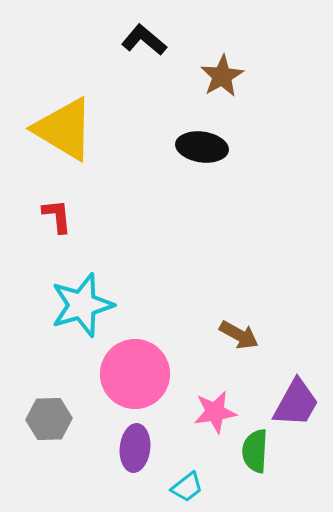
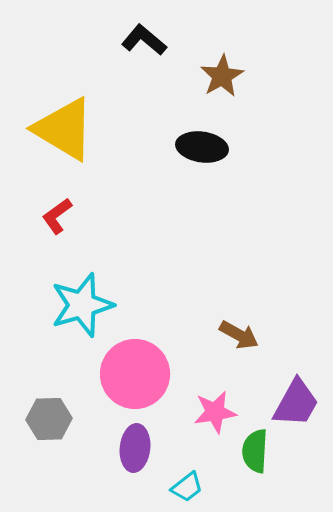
red L-shape: rotated 120 degrees counterclockwise
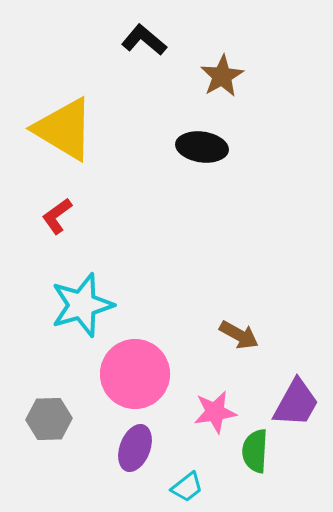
purple ellipse: rotated 15 degrees clockwise
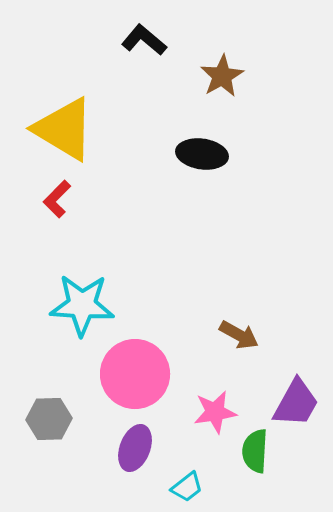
black ellipse: moved 7 px down
red L-shape: moved 17 px up; rotated 9 degrees counterclockwise
cyan star: rotated 20 degrees clockwise
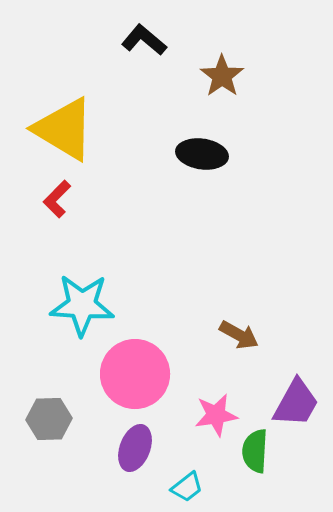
brown star: rotated 6 degrees counterclockwise
pink star: moved 1 px right, 3 px down
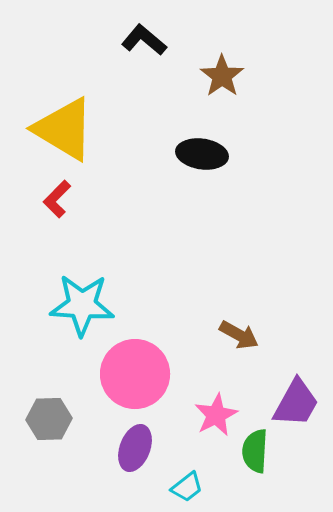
pink star: rotated 18 degrees counterclockwise
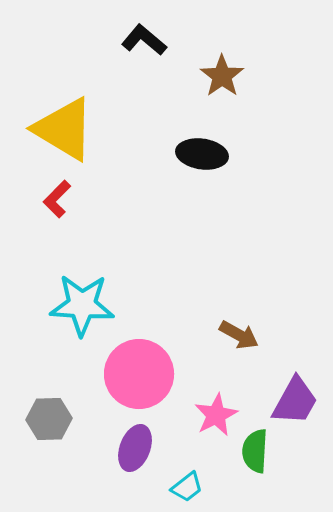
pink circle: moved 4 px right
purple trapezoid: moved 1 px left, 2 px up
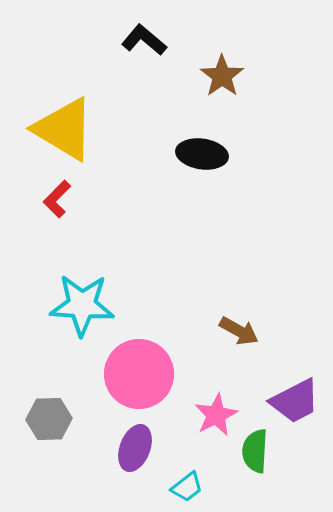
brown arrow: moved 4 px up
purple trapezoid: rotated 34 degrees clockwise
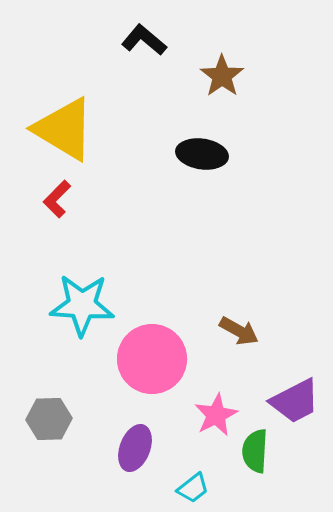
pink circle: moved 13 px right, 15 px up
cyan trapezoid: moved 6 px right, 1 px down
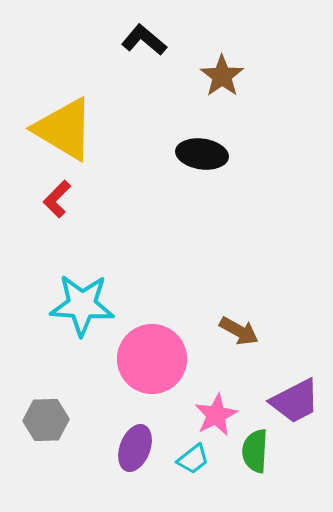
gray hexagon: moved 3 px left, 1 px down
cyan trapezoid: moved 29 px up
